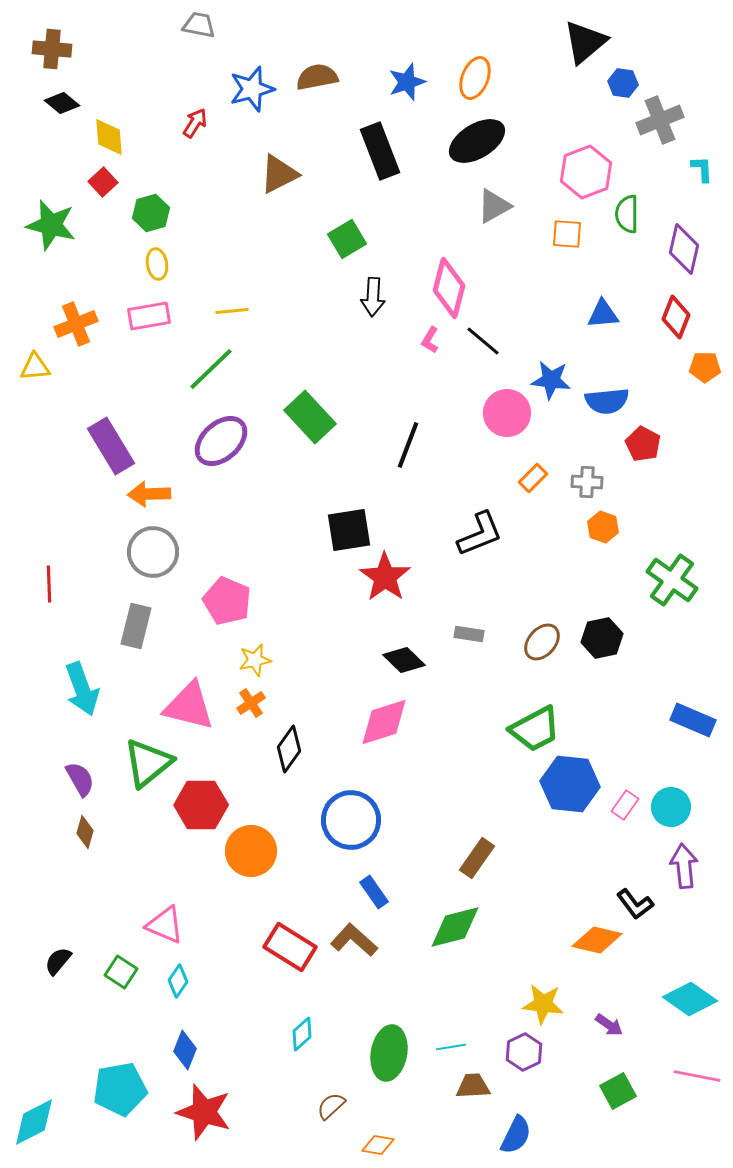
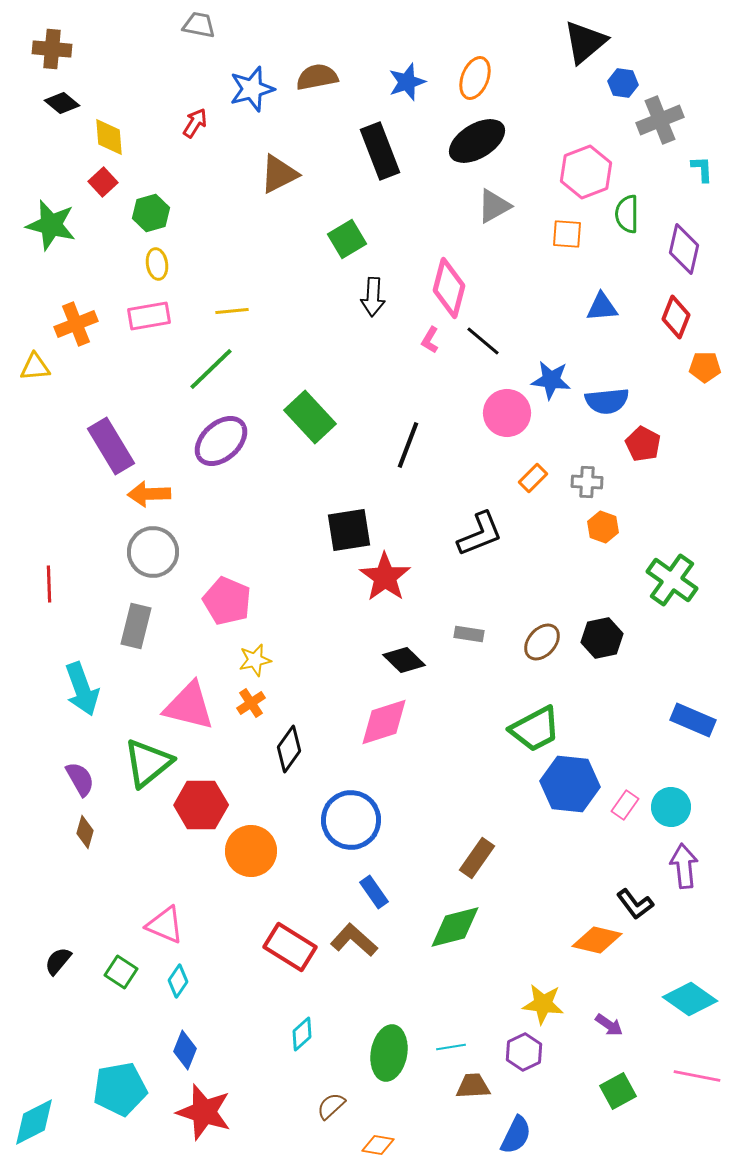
blue triangle at (603, 314): moved 1 px left, 7 px up
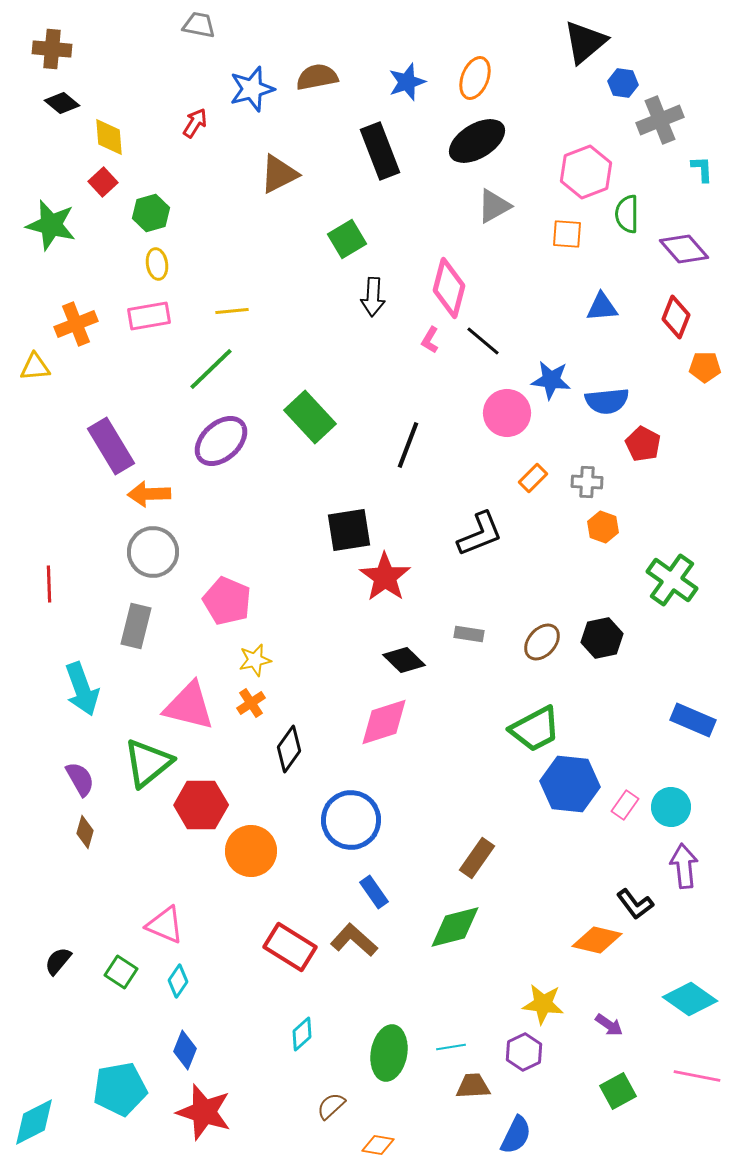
purple diamond at (684, 249): rotated 54 degrees counterclockwise
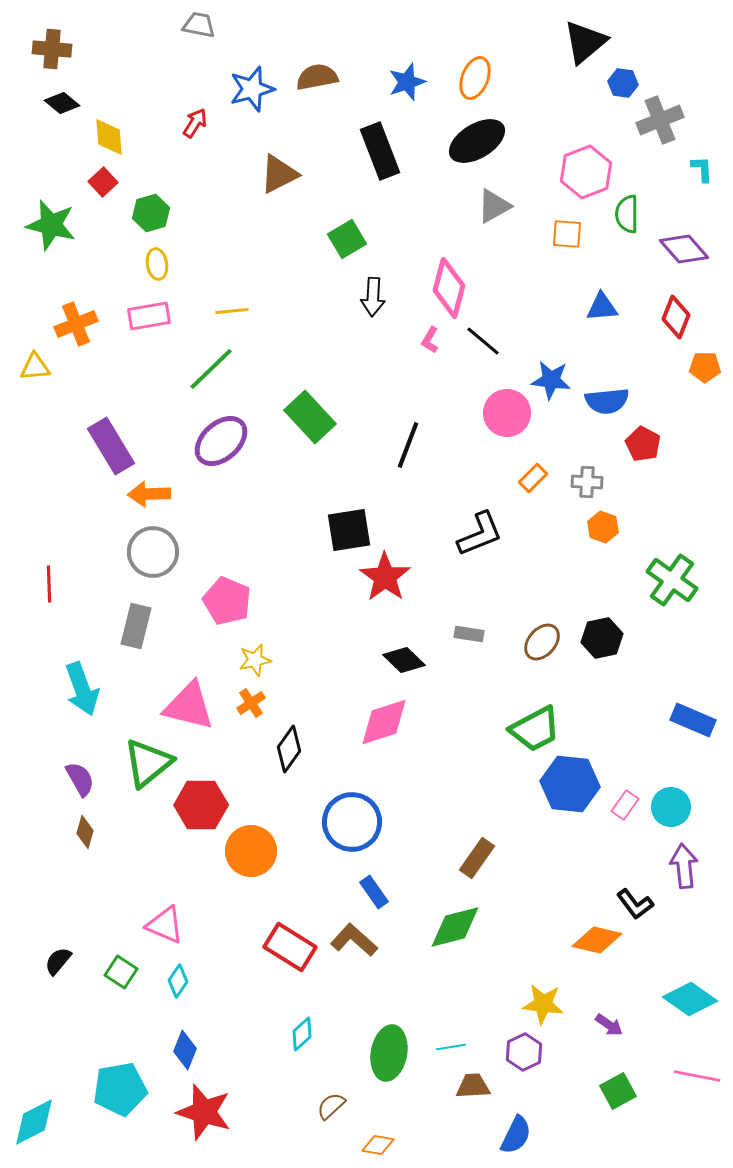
blue circle at (351, 820): moved 1 px right, 2 px down
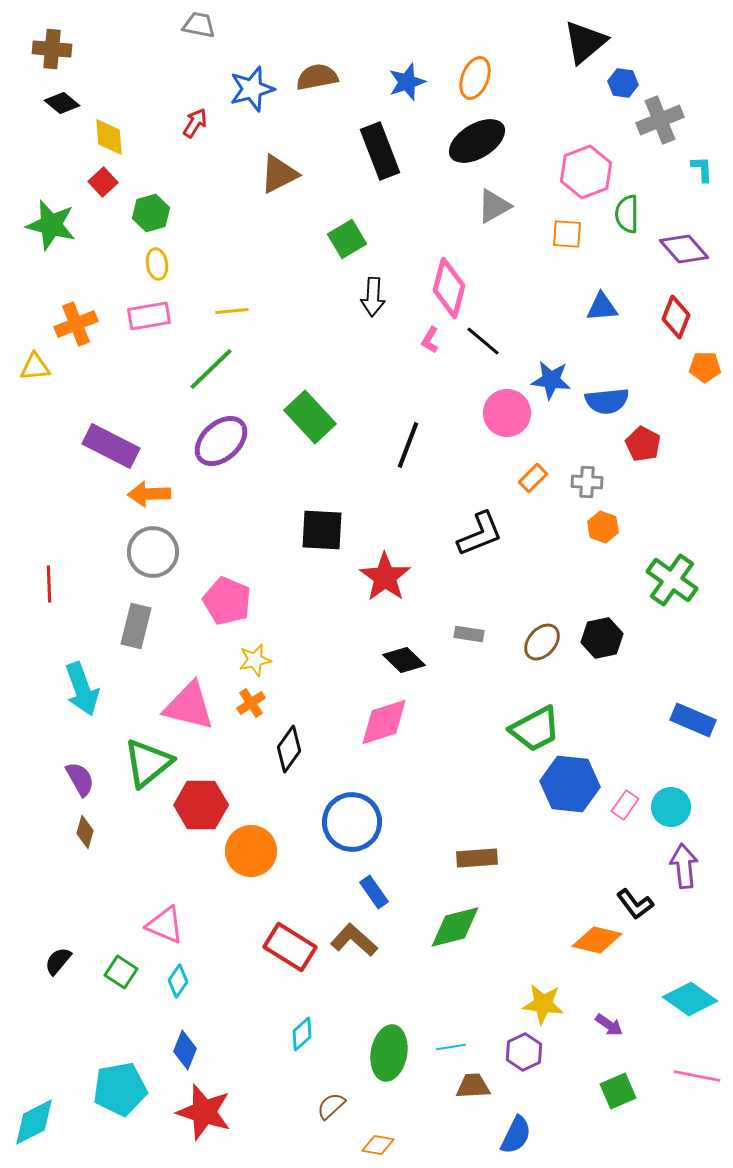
purple rectangle at (111, 446): rotated 32 degrees counterclockwise
black square at (349, 530): moved 27 px left; rotated 12 degrees clockwise
brown rectangle at (477, 858): rotated 51 degrees clockwise
green square at (618, 1091): rotated 6 degrees clockwise
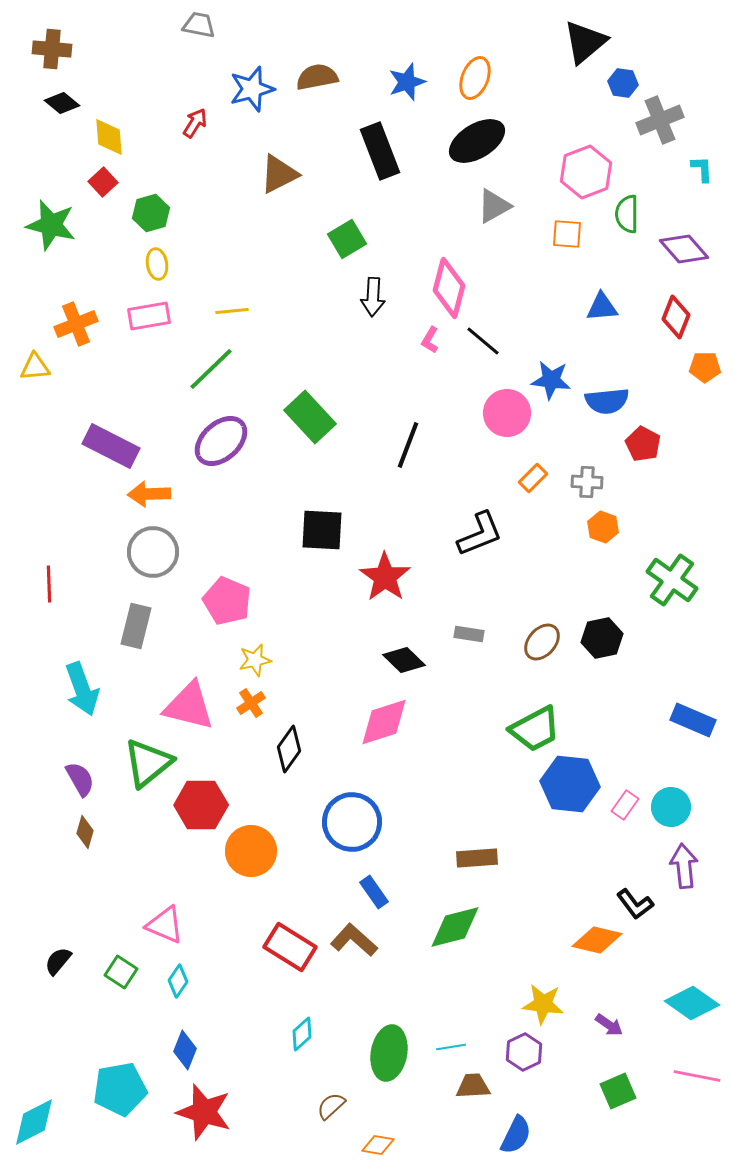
cyan diamond at (690, 999): moved 2 px right, 4 px down
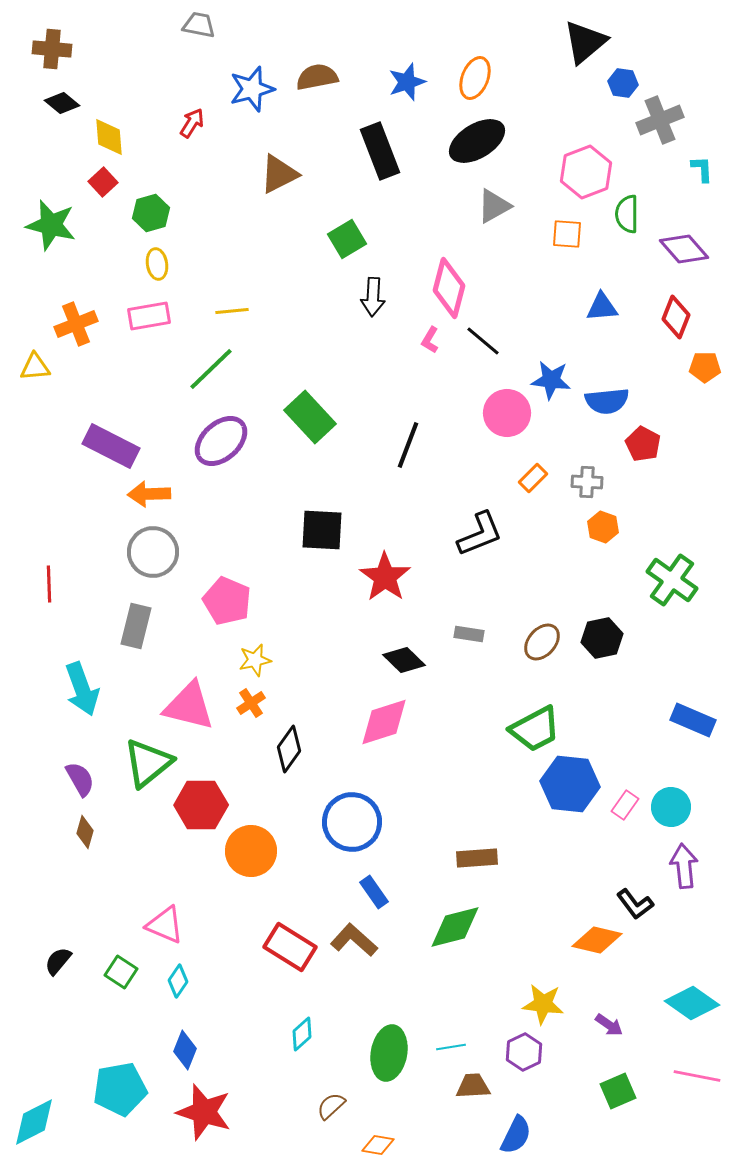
red arrow at (195, 123): moved 3 px left
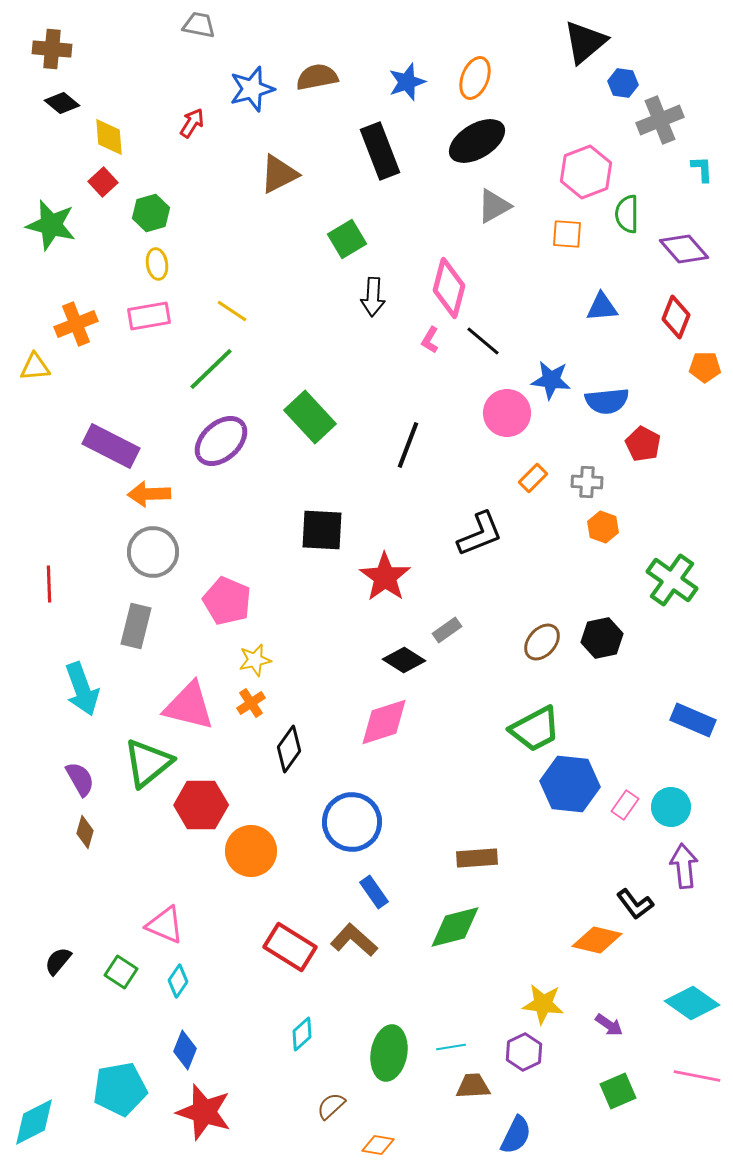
yellow line at (232, 311): rotated 40 degrees clockwise
gray rectangle at (469, 634): moved 22 px left, 4 px up; rotated 44 degrees counterclockwise
black diamond at (404, 660): rotated 12 degrees counterclockwise
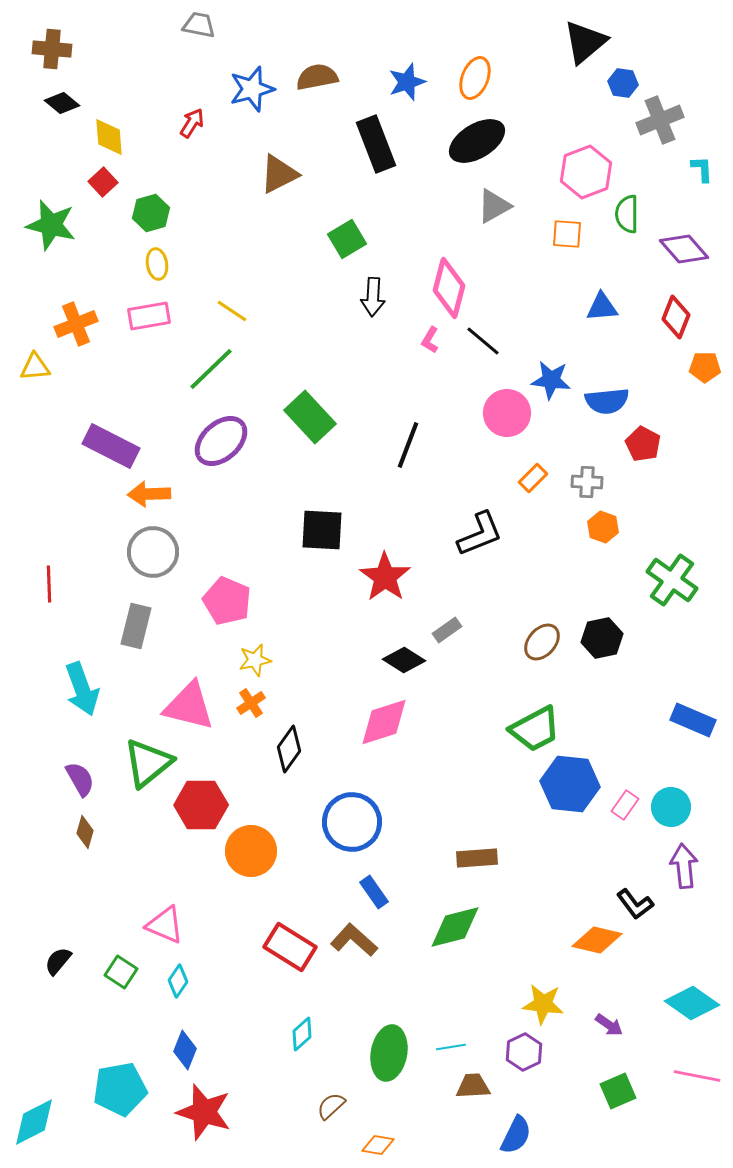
black rectangle at (380, 151): moved 4 px left, 7 px up
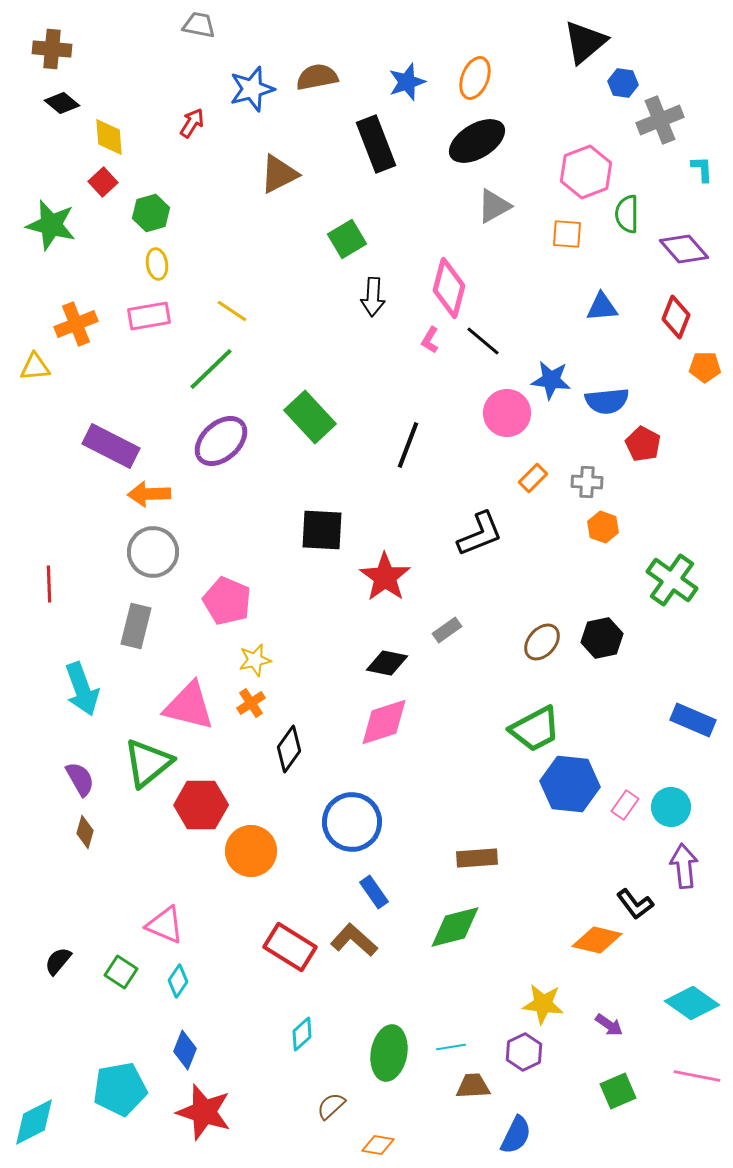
black diamond at (404, 660): moved 17 px left, 3 px down; rotated 21 degrees counterclockwise
